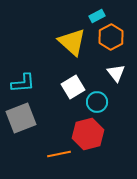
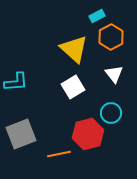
yellow triangle: moved 2 px right, 7 px down
white triangle: moved 2 px left, 1 px down
cyan L-shape: moved 7 px left, 1 px up
cyan circle: moved 14 px right, 11 px down
gray square: moved 16 px down
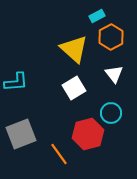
white square: moved 1 px right, 1 px down
orange line: rotated 65 degrees clockwise
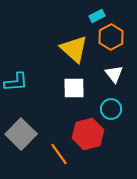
white square: rotated 30 degrees clockwise
cyan circle: moved 4 px up
gray square: rotated 24 degrees counterclockwise
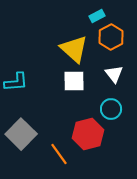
white square: moved 7 px up
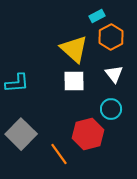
cyan L-shape: moved 1 px right, 1 px down
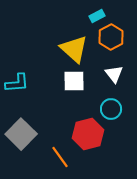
orange line: moved 1 px right, 3 px down
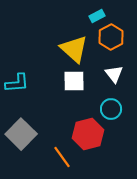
orange line: moved 2 px right
